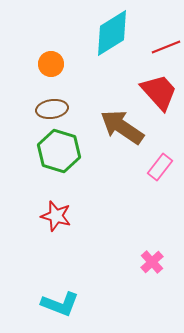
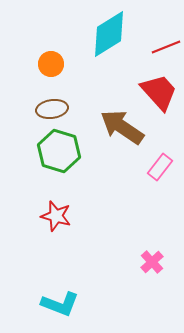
cyan diamond: moved 3 px left, 1 px down
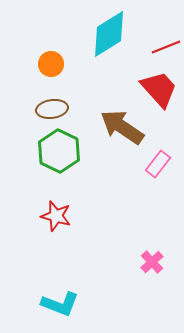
red trapezoid: moved 3 px up
green hexagon: rotated 9 degrees clockwise
pink rectangle: moved 2 px left, 3 px up
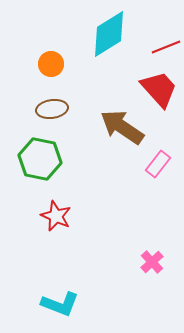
green hexagon: moved 19 px left, 8 px down; rotated 15 degrees counterclockwise
red star: rotated 8 degrees clockwise
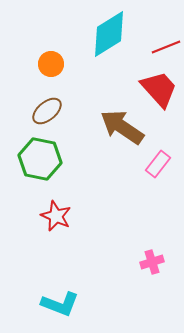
brown ellipse: moved 5 px left, 2 px down; rotated 32 degrees counterclockwise
pink cross: rotated 25 degrees clockwise
